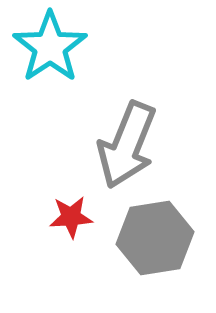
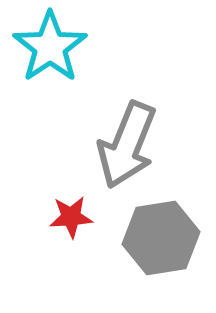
gray hexagon: moved 6 px right
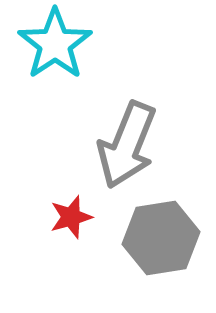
cyan star: moved 5 px right, 3 px up
red star: rotated 12 degrees counterclockwise
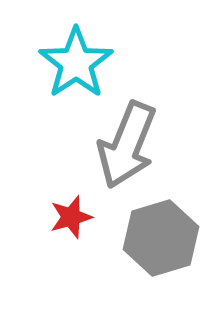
cyan star: moved 21 px right, 19 px down
gray hexagon: rotated 8 degrees counterclockwise
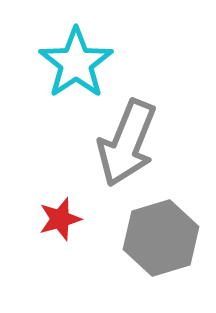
gray arrow: moved 2 px up
red star: moved 11 px left, 2 px down
